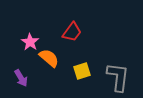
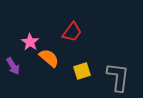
purple arrow: moved 8 px left, 12 px up
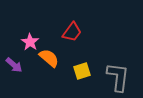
purple arrow: moved 1 px right, 1 px up; rotated 18 degrees counterclockwise
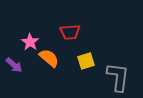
red trapezoid: moved 2 px left; rotated 50 degrees clockwise
yellow square: moved 4 px right, 10 px up
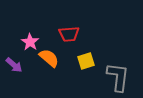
red trapezoid: moved 1 px left, 2 px down
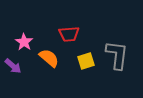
pink star: moved 6 px left
purple arrow: moved 1 px left, 1 px down
gray L-shape: moved 1 px left, 22 px up
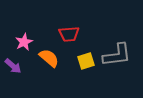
pink star: rotated 12 degrees clockwise
gray L-shape: rotated 76 degrees clockwise
